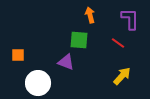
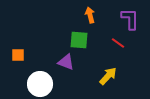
yellow arrow: moved 14 px left
white circle: moved 2 px right, 1 px down
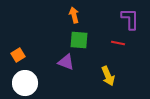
orange arrow: moved 16 px left
red line: rotated 24 degrees counterclockwise
orange square: rotated 32 degrees counterclockwise
yellow arrow: rotated 114 degrees clockwise
white circle: moved 15 px left, 1 px up
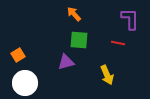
orange arrow: moved 1 px up; rotated 28 degrees counterclockwise
purple triangle: rotated 36 degrees counterclockwise
yellow arrow: moved 1 px left, 1 px up
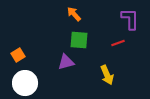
red line: rotated 32 degrees counterclockwise
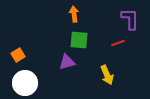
orange arrow: rotated 35 degrees clockwise
purple triangle: moved 1 px right
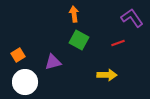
purple L-shape: moved 2 px right, 1 px up; rotated 35 degrees counterclockwise
green square: rotated 24 degrees clockwise
purple triangle: moved 14 px left
yellow arrow: rotated 66 degrees counterclockwise
white circle: moved 1 px up
